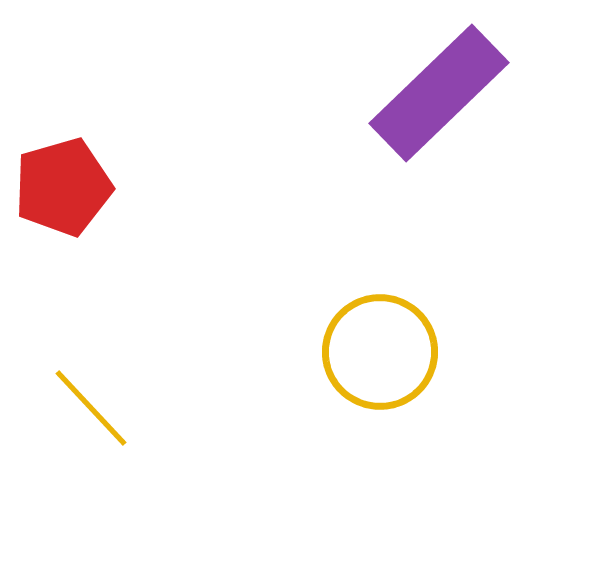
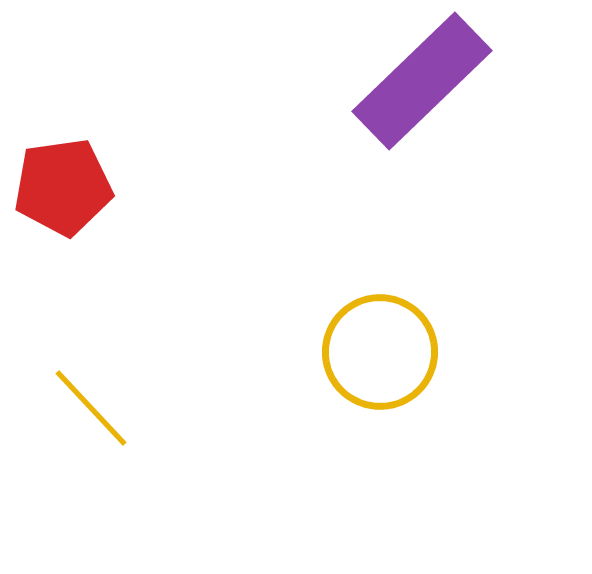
purple rectangle: moved 17 px left, 12 px up
red pentagon: rotated 8 degrees clockwise
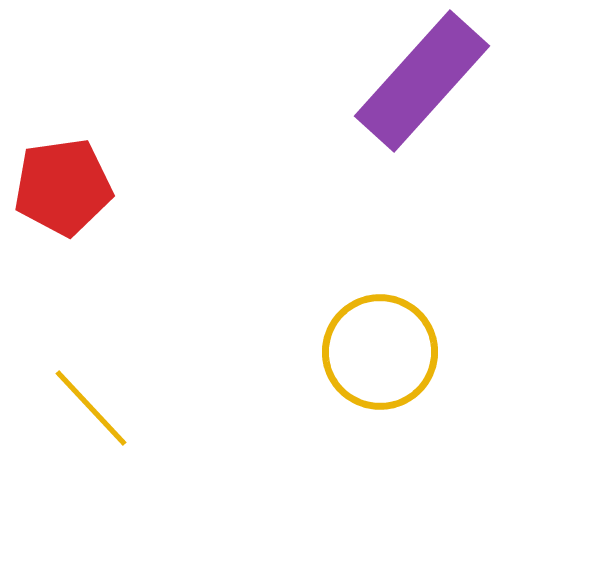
purple rectangle: rotated 4 degrees counterclockwise
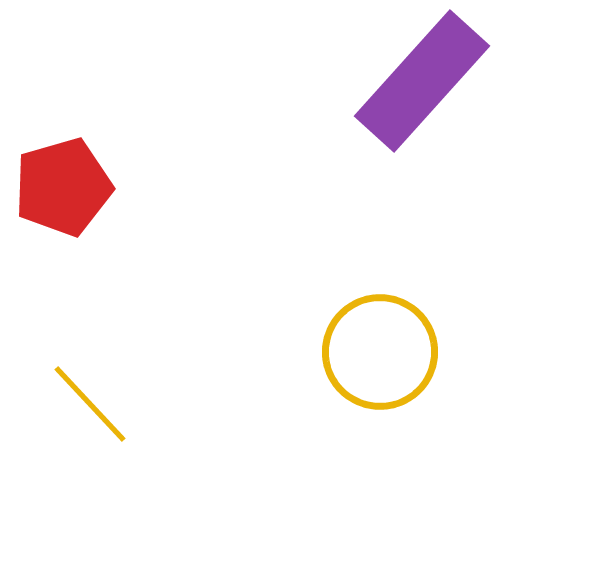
red pentagon: rotated 8 degrees counterclockwise
yellow line: moved 1 px left, 4 px up
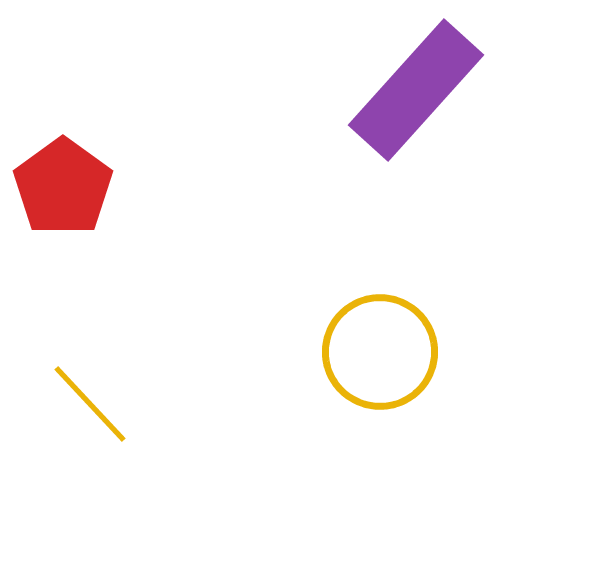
purple rectangle: moved 6 px left, 9 px down
red pentagon: rotated 20 degrees counterclockwise
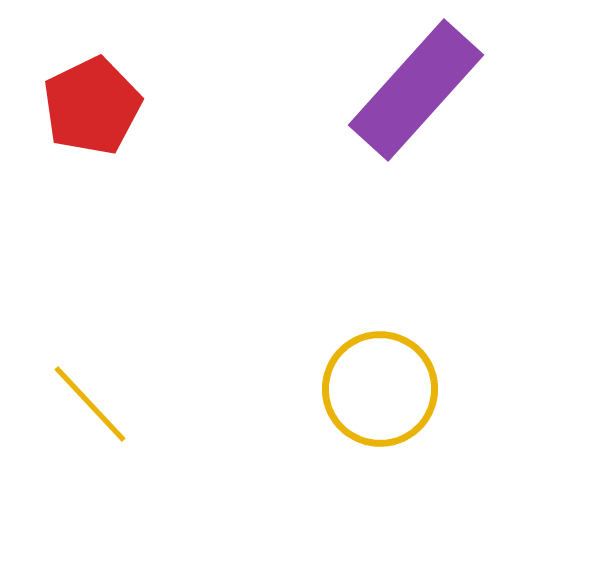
red pentagon: moved 29 px right, 81 px up; rotated 10 degrees clockwise
yellow circle: moved 37 px down
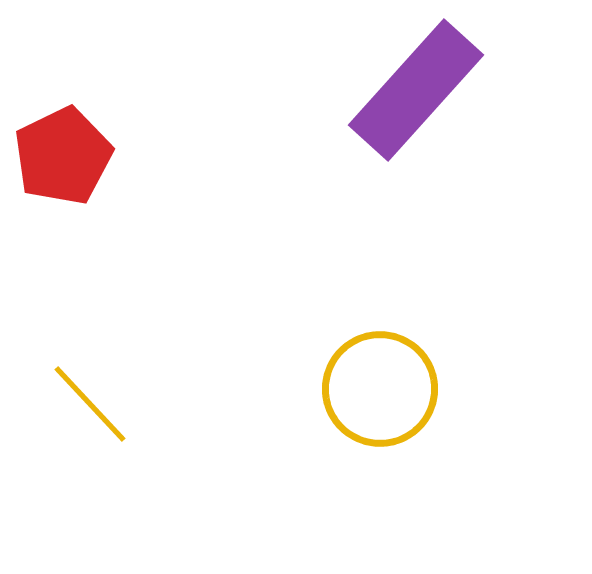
red pentagon: moved 29 px left, 50 px down
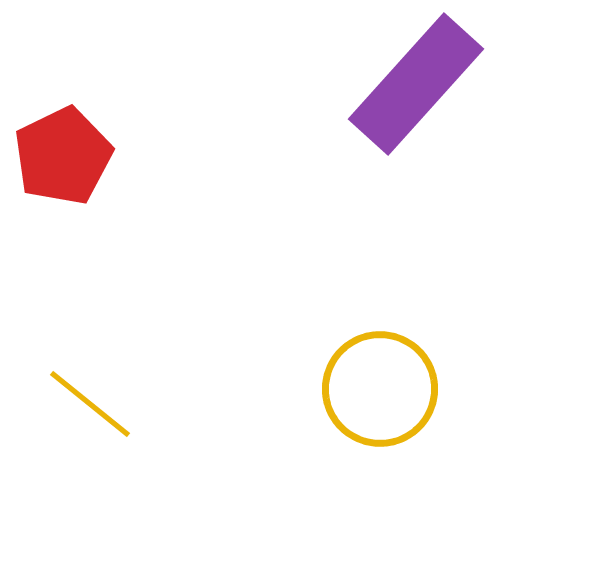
purple rectangle: moved 6 px up
yellow line: rotated 8 degrees counterclockwise
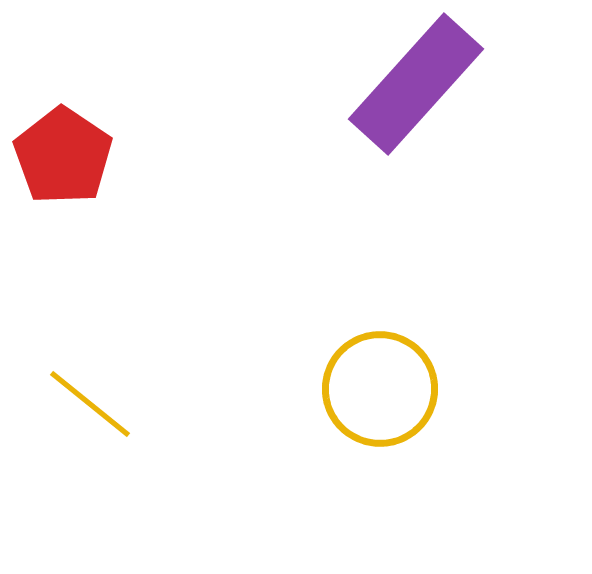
red pentagon: rotated 12 degrees counterclockwise
